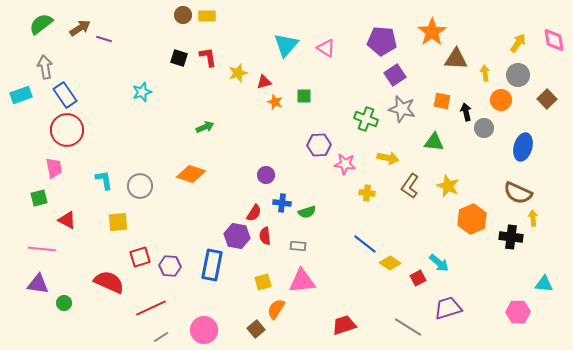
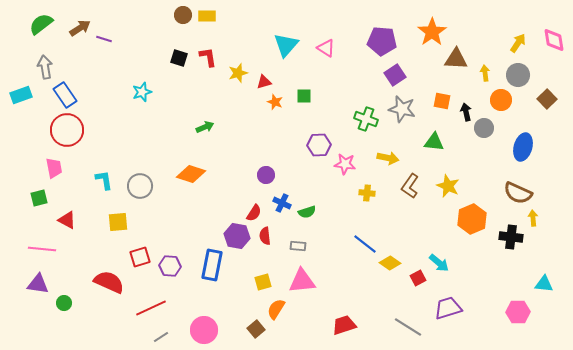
blue cross at (282, 203): rotated 18 degrees clockwise
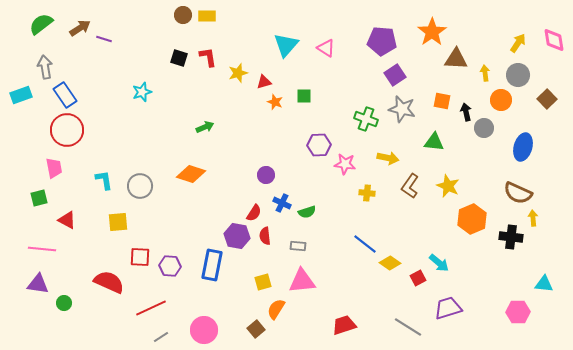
red square at (140, 257): rotated 20 degrees clockwise
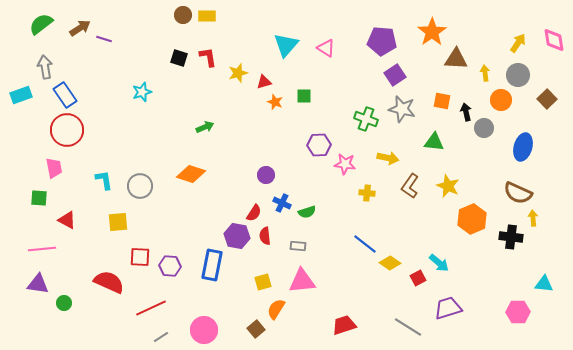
green square at (39, 198): rotated 18 degrees clockwise
pink line at (42, 249): rotated 12 degrees counterclockwise
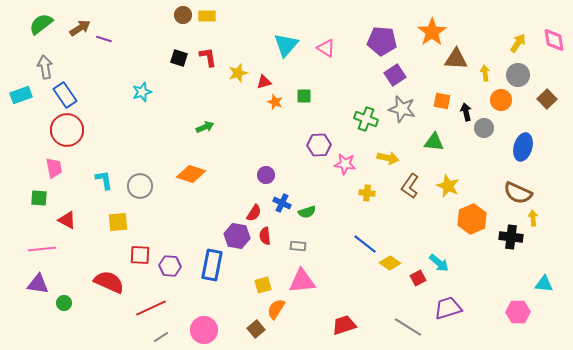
red square at (140, 257): moved 2 px up
yellow square at (263, 282): moved 3 px down
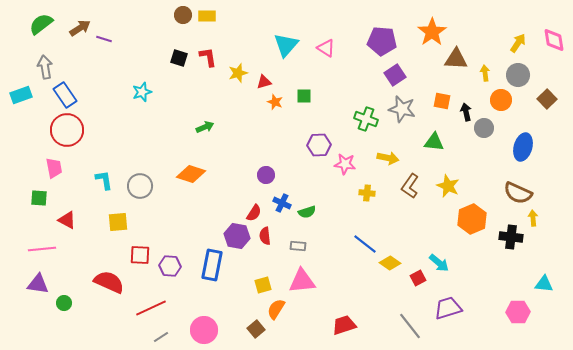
gray line at (408, 327): moved 2 px right, 1 px up; rotated 20 degrees clockwise
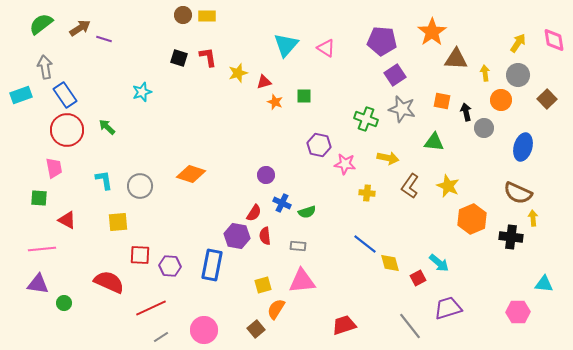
green arrow at (205, 127): moved 98 px left; rotated 114 degrees counterclockwise
purple hexagon at (319, 145): rotated 15 degrees clockwise
yellow diamond at (390, 263): rotated 40 degrees clockwise
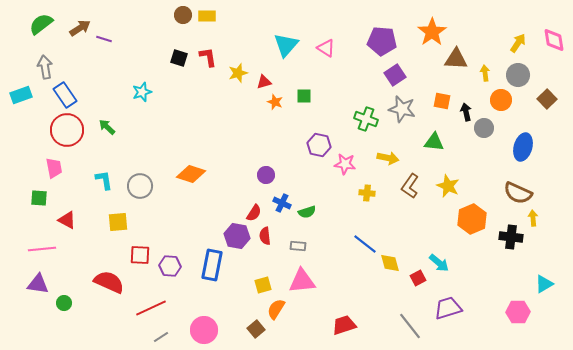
cyan triangle at (544, 284): rotated 36 degrees counterclockwise
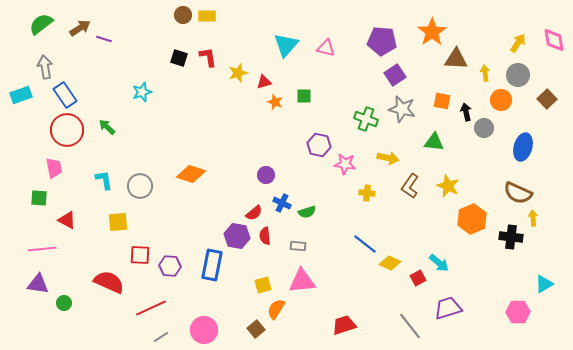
pink triangle at (326, 48): rotated 18 degrees counterclockwise
red semicircle at (254, 213): rotated 18 degrees clockwise
yellow diamond at (390, 263): rotated 50 degrees counterclockwise
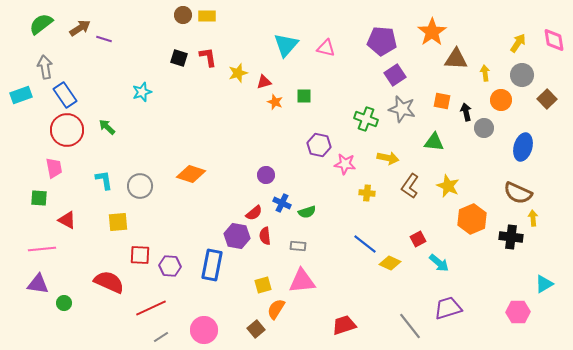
gray circle at (518, 75): moved 4 px right
red square at (418, 278): moved 39 px up
